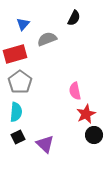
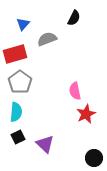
black circle: moved 23 px down
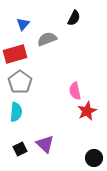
red star: moved 1 px right, 3 px up
black square: moved 2 px right, 12 px down
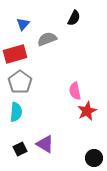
purple triangle: rotated 12 degrees counterclockwise
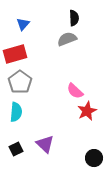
black semicircle: rotated 28 degrees counterclockwise
gray semicircle: moved 20 px right
pink semicircle: rotated 36 degrees counterclockwise
purple triangle: rotated 12 degrees clockwise
black square: moved 4 px left
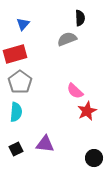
black semicircle: moved 6 px right
purple triangle: rotated 36 degrees counterclockwise
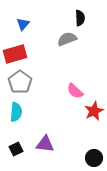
red star: moved 7 px right
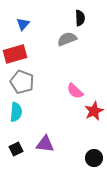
gray pentagon: moved 2 px right; rotated 15 degrees counterclockwise
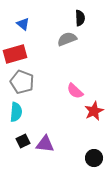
blue triangle: rotated 32 degrees counterclockwise
black square: moved 7 px right, 8 px up
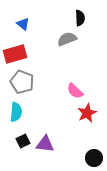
red star: moved 7 px left, 2 px down
